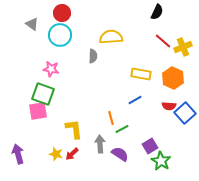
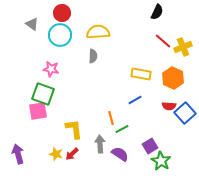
yellow semicircle: moved 13 px left, 5 px up
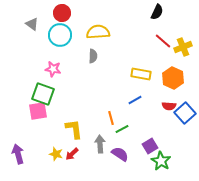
pink star: moved 2 px right
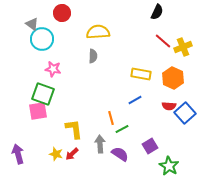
cyan circle: moved 18 px left, 4 px down
green star: moved 8 px right, 5 px down
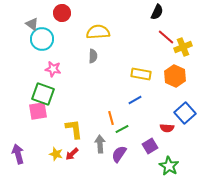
red line: moved 3 px right, 4 px up
orange hexagon: moved 2 px right, 2 px up
red semicircle: moved 2 px left, 22 px down
purple semicircle: moved 1 px left; rotated 90 degrees counterclockwise
